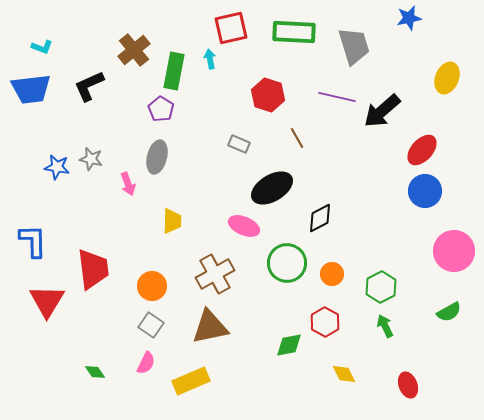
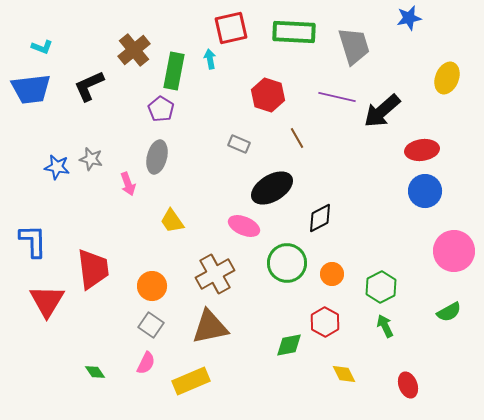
red ellipse at (422, 150): rotated 40 degrees clockwise
yellow trapezoid at (172, 221): rotated 144 degrees clockwise
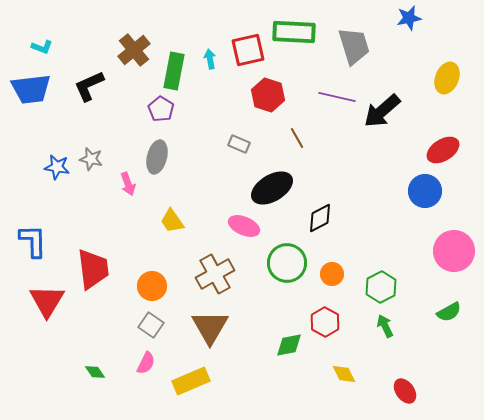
red square at (231, 28): moved 17 px right, 22 px down
red ellipse at (422, 150): moved 21 px right; rotated 24 degrees counterclockwise
brown triangle at (210, 327): rotated 48 degrees counterclockwise
red ellipse at (408, 385): moved 3 px left, 6 px down; rotated 15 degrees counterclockwise
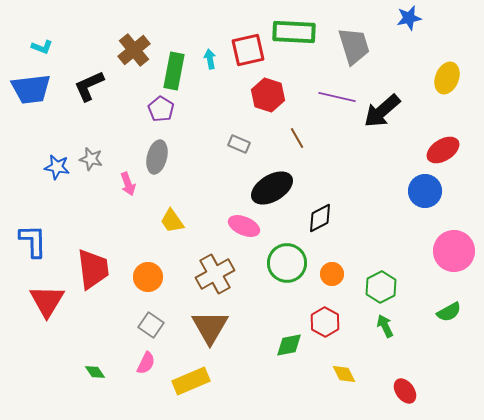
orange circle at (152, 286): moved 4 px left, 9 px up
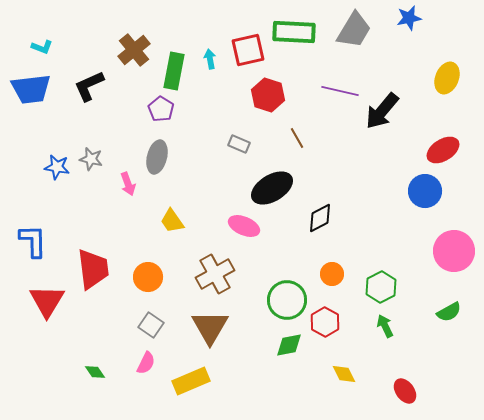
gray trapezoid at (354, 46): moved 16 px up; rotated 48 degrees clockwise
purple line at (337, 97): moved 3 px right, 6 px up
black arrow at (382, 111): rotated 9 degrees counterclockwise
green circle at (287, 263): moved 37 px down
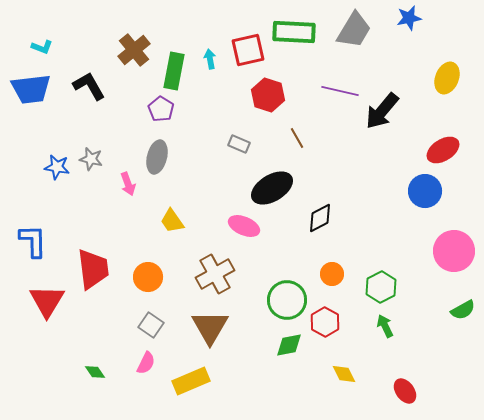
black L-shape at (89, 86): rotated 84 degrees clockwise
green semicircle at (449, 312): moved 14 px right, 2 px up
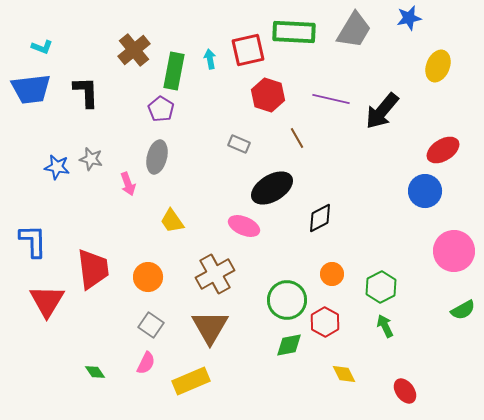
yellow ellipse at (447, 78): moved 9 px left, 12 px up
black L-shape at (89, 86): moved 3 px left, 6 px down; rotated 28 degrees clockwise
purple line at (340, 91): moved 9 px left, 8 px down
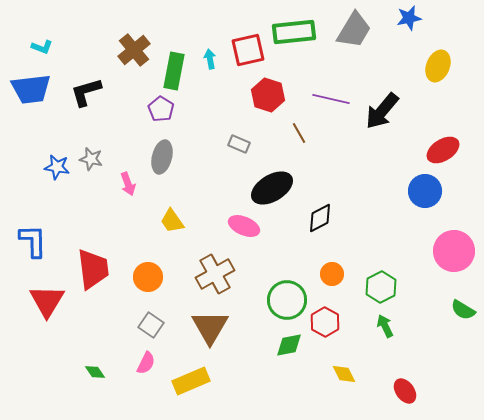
green rectangle at (294, 32): rotated 9 degrees counterclockwise
black L-shape at (86, 92): rotated 104 degrees counterclockwise
brown line at (297, 138): moved 2 px right, 5 px up
gray ellipse at (157, 157): moved 5 px right
green semicircle at (463, 310): rotated 60 degrees clockwise
